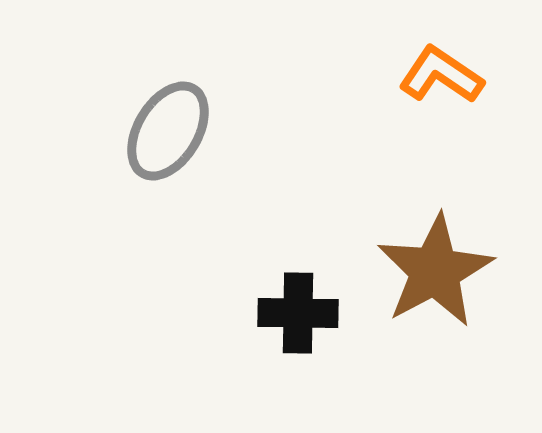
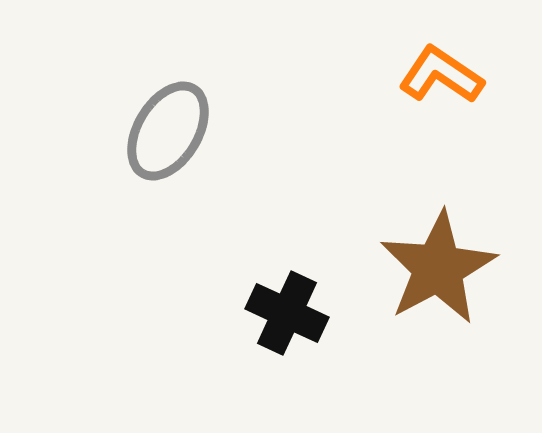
brown star: moved 3 px right, 3 px up
black cross: moved 11 px left; rotated 24 degrees clockwise
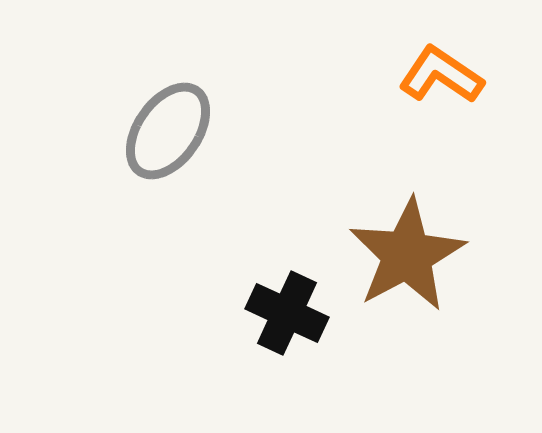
gray ellipse: rotated 4 degrees clockwise
brown star: moved 31 px left, 13 px up
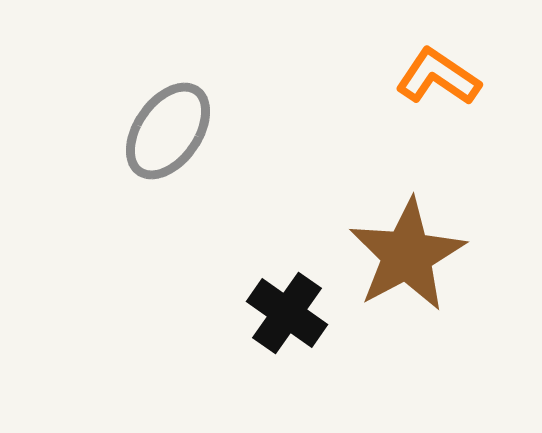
orange L-shape: moved 3 px left, 2 px down
black cross: rotated 10 degrees clockwise
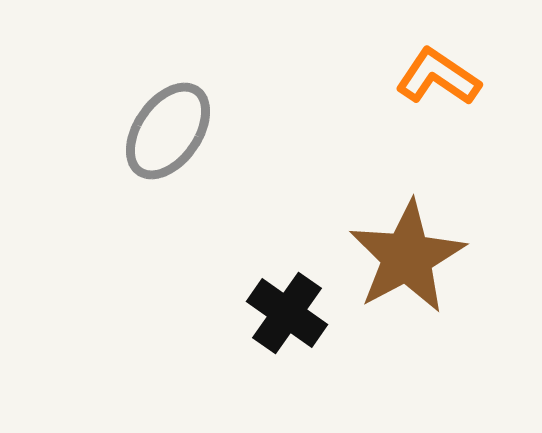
brown star: moved 2 px down
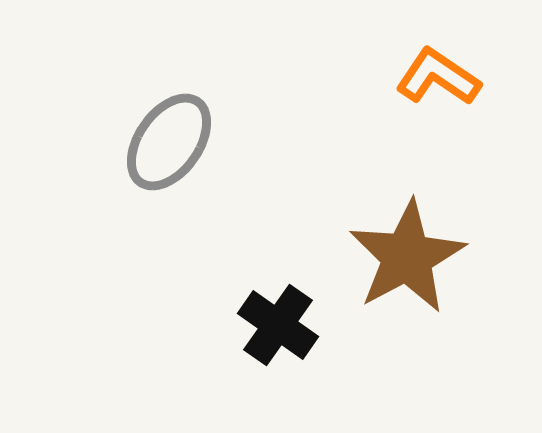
gray ellipse: moved 1 px right, 11 px down
black cross: moved 9 px left, 12 px down
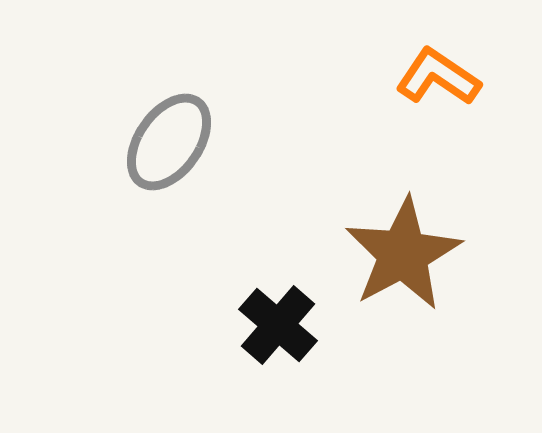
brown star: moved 4 px left, 3 px up
black cross: rotated 6 degrees clockwise
